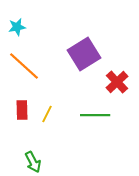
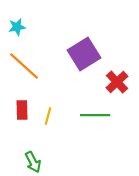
yellow line: moved 1 px right, 2 px down; rotated 12 degrees counterclockwise
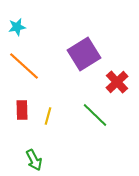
green line: rotated 44 degrees clockwise
green arrow: moved 1 px right, 2 px up
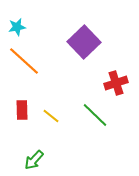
purple square: moved 12 px up; rotated 12 degrees counterclockwise
orange line: moved 5 px up
red cross: moved 1 px left, 1 px down; rotated 25 degrees clockwise
yellow line: moved 3 px right; rotated 66 degrees counterclockwise
green arrow: rotated 70 degrees clockwise
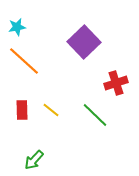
yellow line: moved 6 px up
